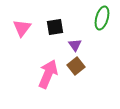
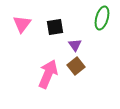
pink triangle: moved 4 px up
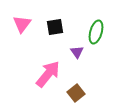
green ellipse: moved 6 px left, 14 px down
purple triangle: moved 2 px right, 7 px down
brown square: moved 27 px down
pink arrow: rotated 16 degrees clockwise
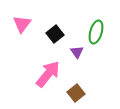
black square: moved 7 px down; rotated 30 degrees counterclockwise
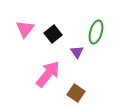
pink triangle: moved 3 px right, 5 px down
black square: moved 2 px left
brown square: rotated 18 degrees counterclockwise
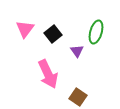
purple triangle: moved 1 px up
pink arrow: rotated 116 degrees clockwise
brown square: moved 2 px right, 4 px down
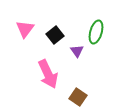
black square: moved 2 px right, 1 px down
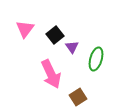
green ellipse: moved 27 px down
purple triangle: moved 5 px left, 4 px up
pink arrow: moved 3 px right
brown square: rotated 24 degrees clockwise
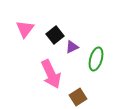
purple triangle: rotated 40 degrees clockwise
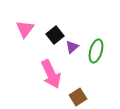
purple triangle: rotated 16 degrees counterclockwise
green ellipse: moved 8 px up
